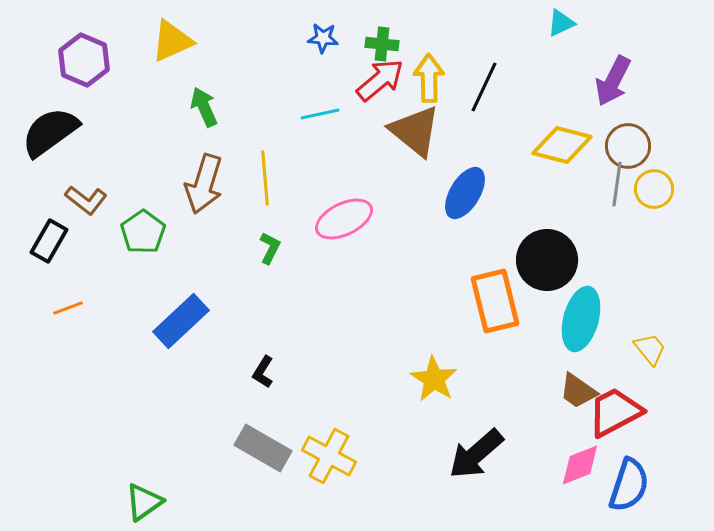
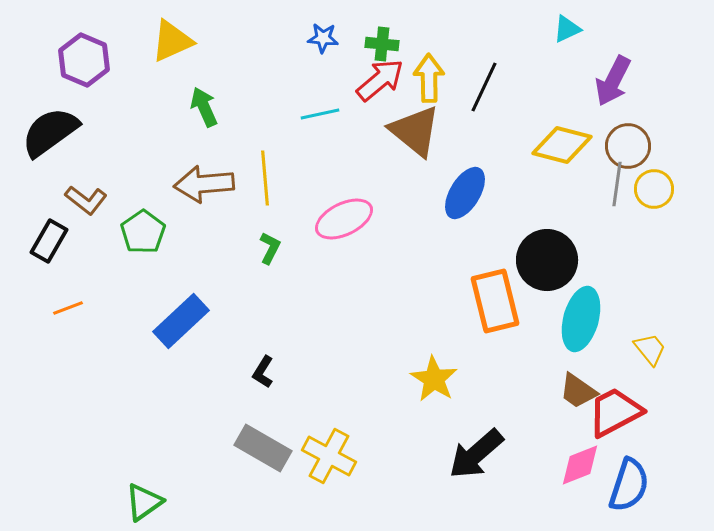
cyan triangle at (561, 23): moved 6 px right, 6 px down
brown arrow at (204, 184): rotated 68 degrees clockwise
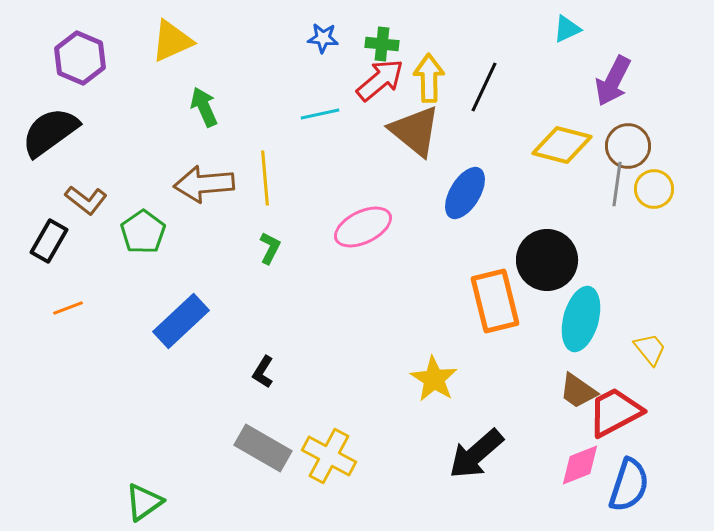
purple hexagon at (84, 60): moved 4 px left, 2 px up
pink ellipse at (344, 219): moved 19 px right, 8 px down
